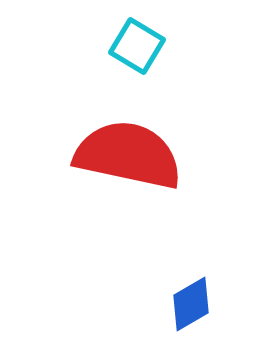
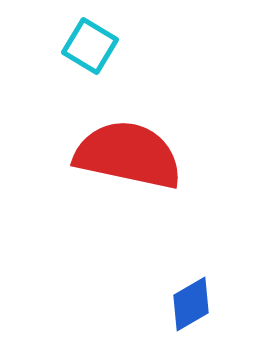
cyan square: moved 47 px left
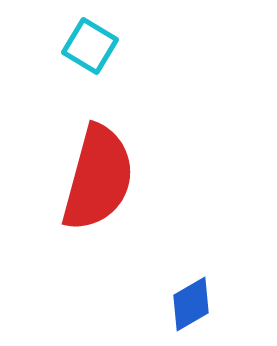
red semicircle: moved 30 px left, 23 px down; rotated 93 degrees clockwise
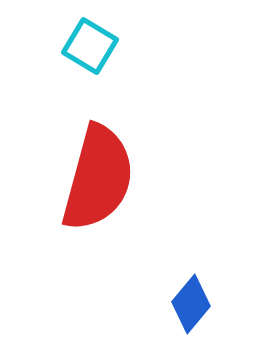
blue diamond: rotated 20 degrees counterclockwise
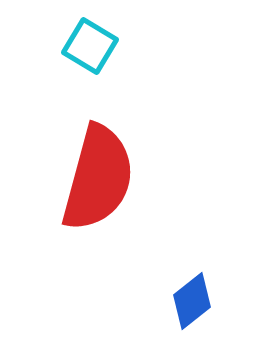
blue diamond: moved 1 px right, 3 px up; rotated 12 degrees clockwise
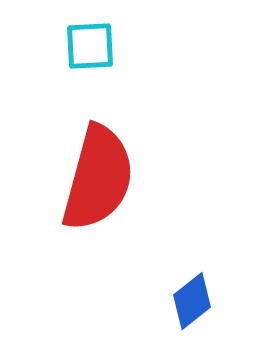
cyan square: rotated 34 degrees counterclockwise
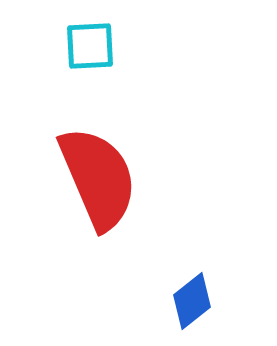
red semicircle: rotated 38 degrees counterclockwise
